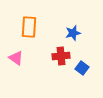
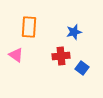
blue star: moved 1 px right, 1 px up
pink triangle: moved 3 px up
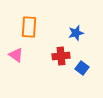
blue star: moved 2 px right, 1 px down
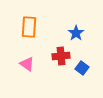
blue star: rotated 21 degrees counterclockwise
pink triangle: moved 11 px right, 9 px down
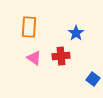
pink triangle: moved 7 px right, 6 px up
blue square: moved 11 px right, 11 px down
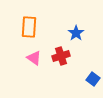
red cross: rotated 12 degrees counterclockwise
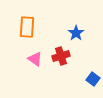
orange rectangle: moved 2 px left
pink triangle: moved 1 px right, 1 px down
